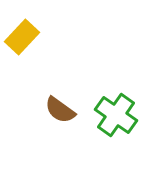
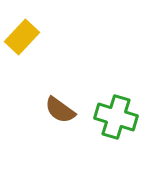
green cross: moved 2 px down; rotated 18 degrees counterclockwise
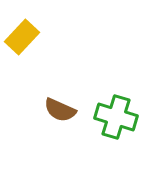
brown semicircle: rotated 12 degrees counterclockwise
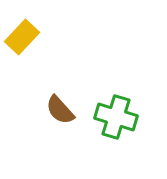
brown semicircle: rotated 24 degrees clockwise
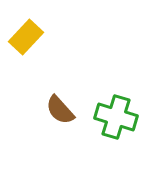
yellow rectangle: moved 4 px right
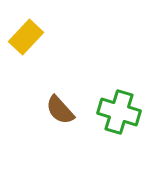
green cross: moved 3 px right, 5 px up
